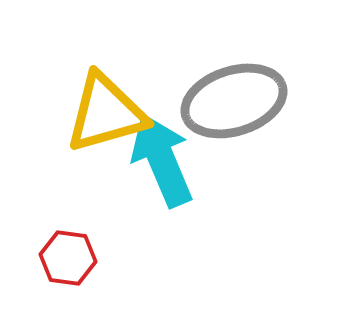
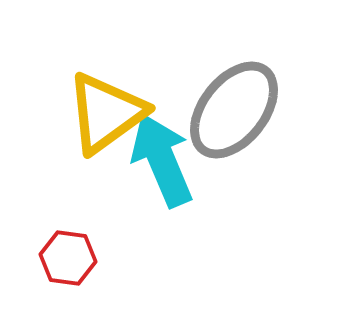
gray ellipse: moved 9 px down; rotated 34 degrees counterclockwise
yellow triangle: rotated 20 degrees counterclockwise
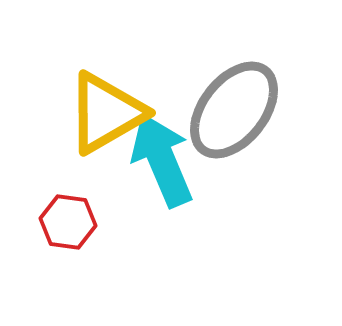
yellow triangle: rotated 6 degrees clockwise
red hexagon: moved 36 px up
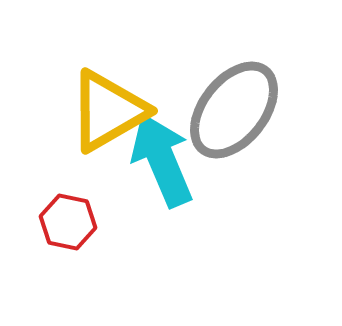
yellow triangle: moved 2 px right, 2 px up
red hexagon: rotated 4 degrees clockwise
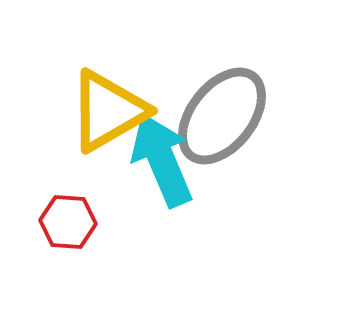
gray ellipse: moved 12 px left, 6 px down
red hexagon: rotated 8 degrees counterclockwise
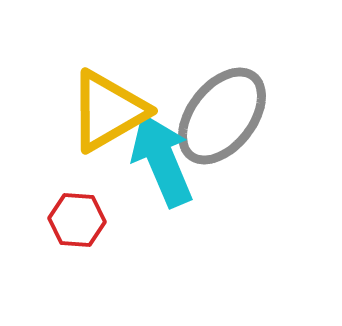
red hexagon: moved 9 px right, 2 px up
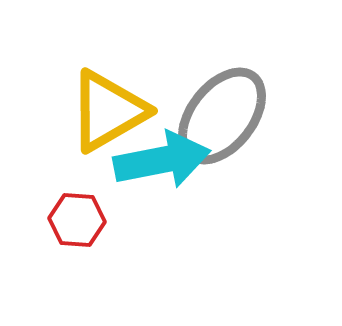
cyan arrow: rotated 102 degrees clockwise
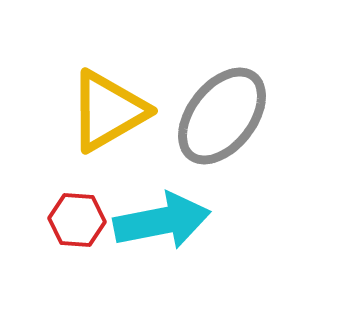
cyan arrow: moved 61 px down
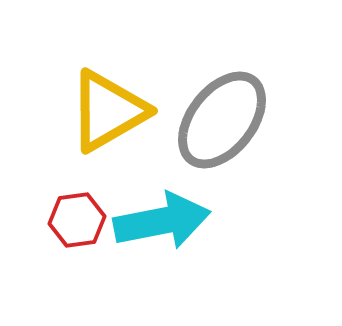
gray ellipse: moved 4 px down
red hexagon: rotated 12 degrees counterclockwise
